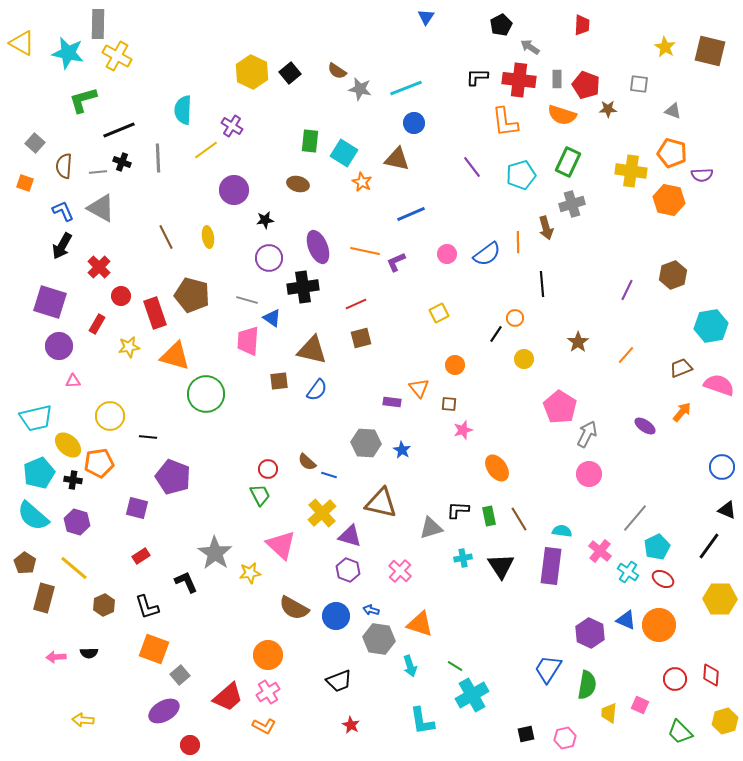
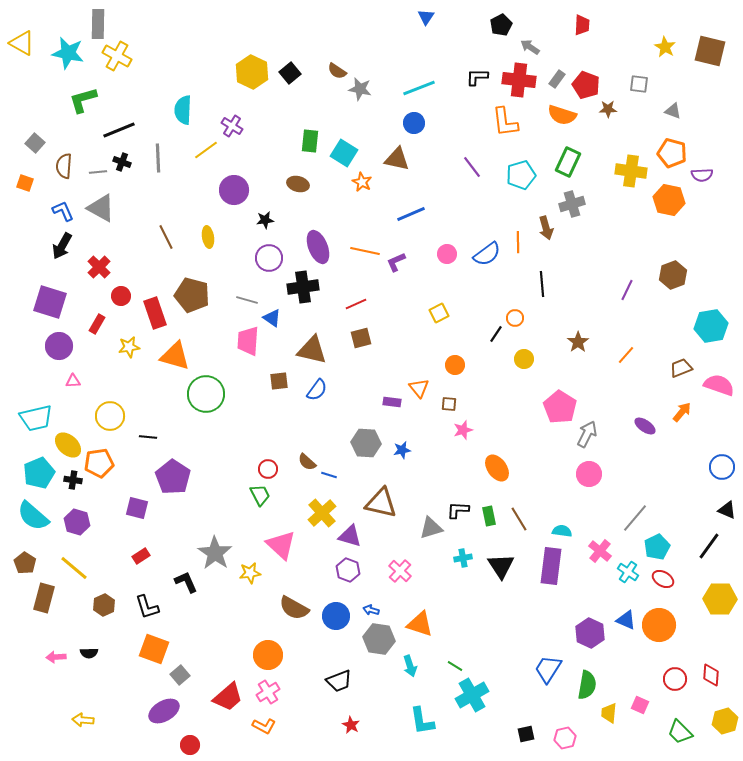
gray rectangle at (557, 79): rotated 36 degrees clockwise
cyan line at (406, 88): moved 13 px right
blue star at (402, 450): rotated 30 degrees clockwise
purple pentagon at (173, 477): rotated 12 degrees clockwise
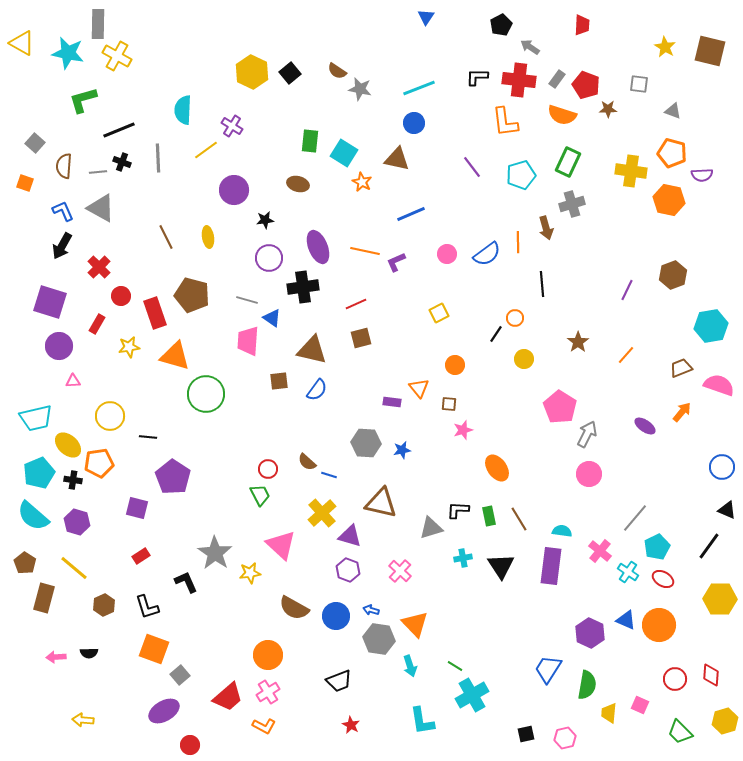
orange triangle at (420, 624): moved 5 px left; rotated 28 degrees clockwise
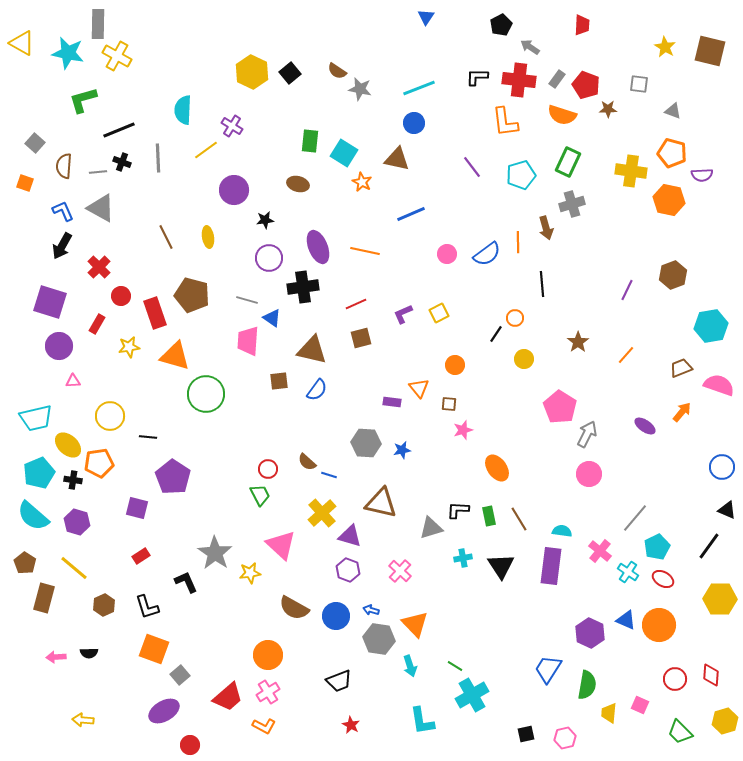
purple L-shape at (396, 262): moved 7 px right, 52 px down
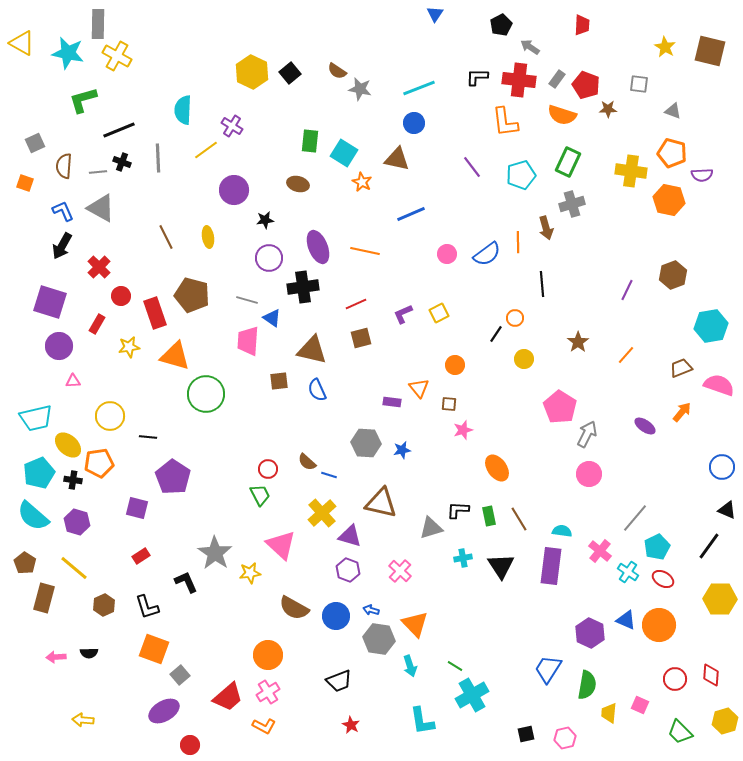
blue triangle at (426, 17): moved 9 px right, 3 px up
gray square at (35, 143): rotated 24 degrees clockwise
blue semicircle at (317, 390): rotated 120 degrees clockwise
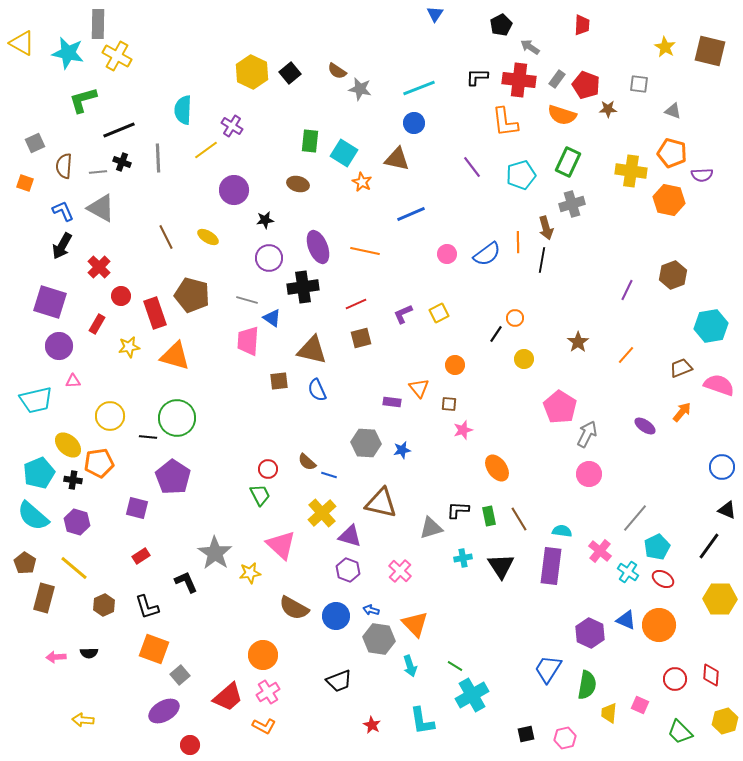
yellow ellipse at (208, 237): rotated 50 degrees counterclockwise
black line at (542, 284): moved 24 px up; rotated 15 degrees clockwise
green circle at (206, 394): moved 29 px left, 24 px down
cyan trapezoid at (36, 418): moved 18 px up
orange circle at (268, 655): moved 5 px left
red star at (351, 725): moved 21 px right
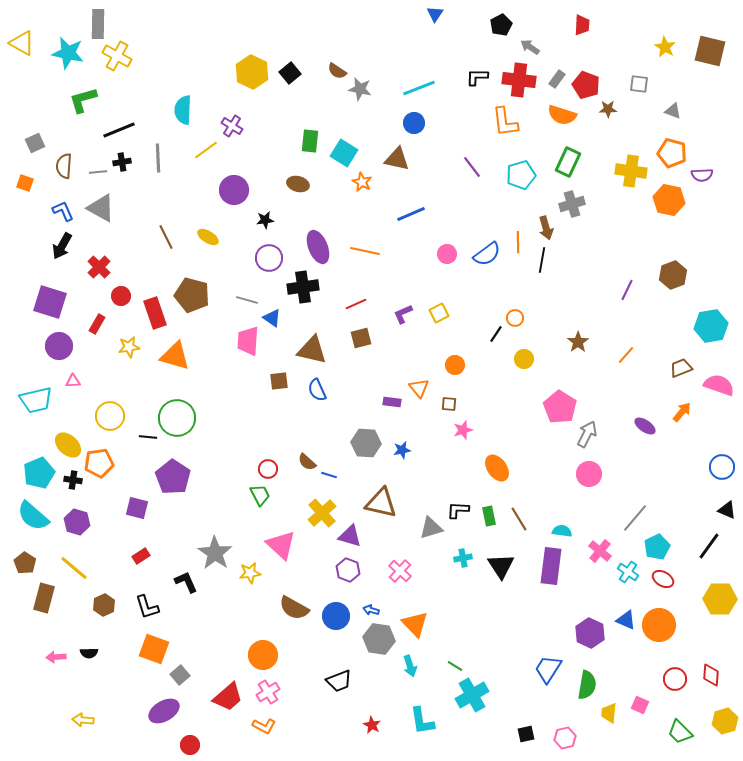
black cross at (122, 162): rotated 30 degrees counterclockwise
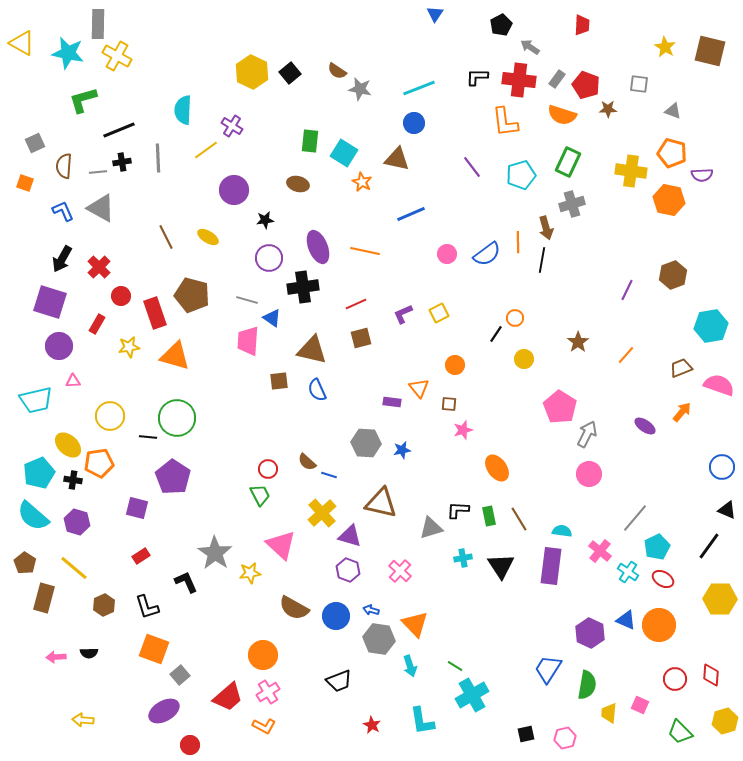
black arrow at (62, 246): moved 13 px down
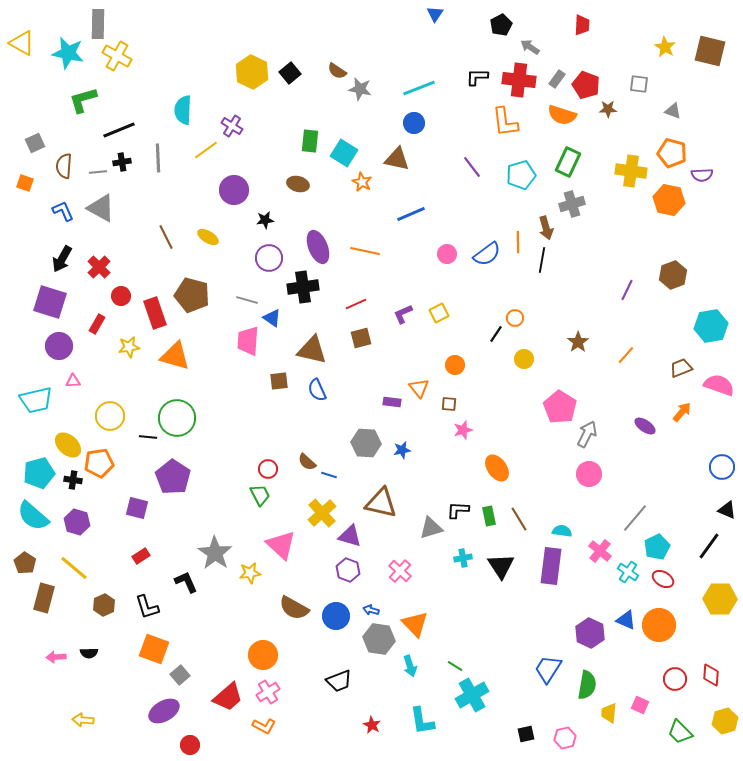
cyan pentagon at (39, 473): rotated 8 degrees clockwise
